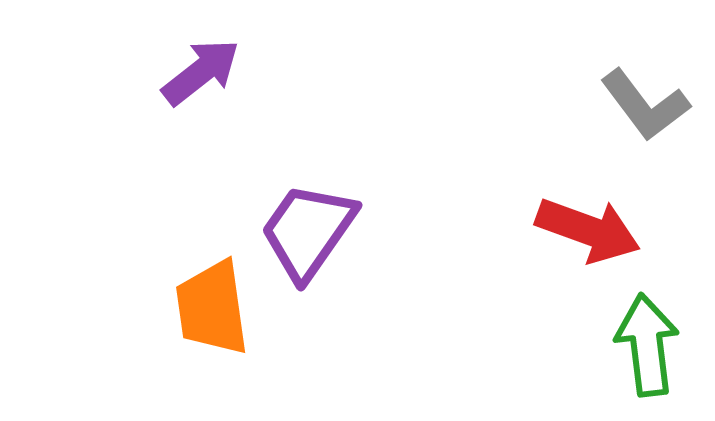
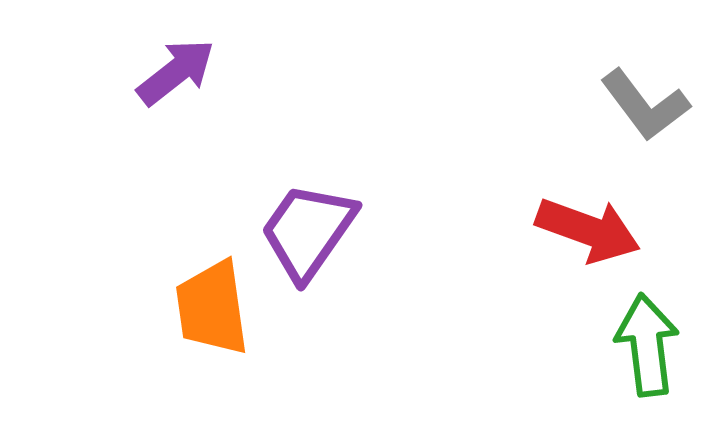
purple arrow: moved 25 px left
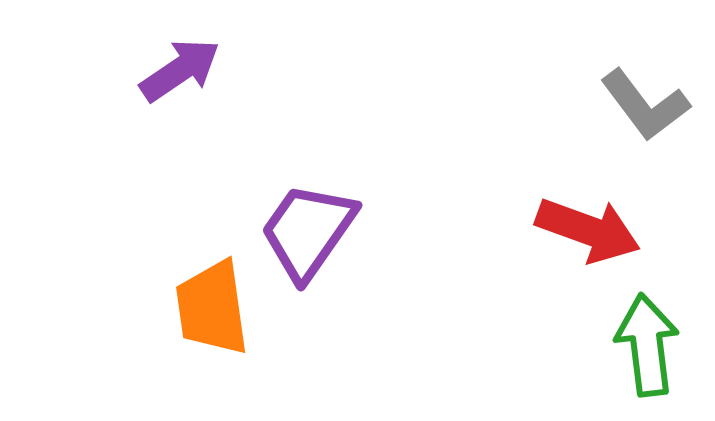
purple arrow: moved 4 px right, 2 px up; rotated 4 degrees clockwise
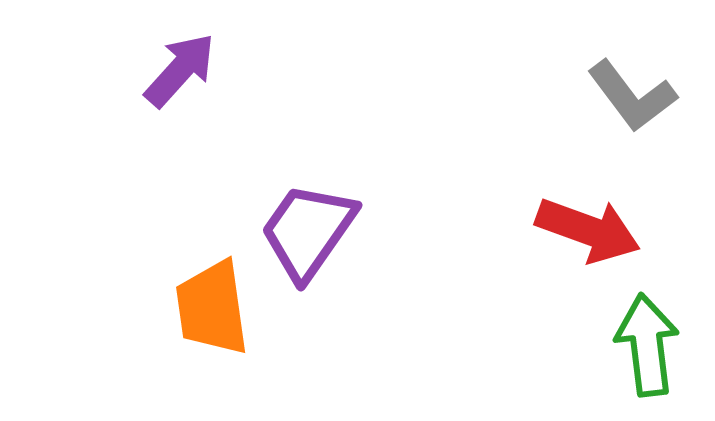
purple arrow: rotated 14 degrees counterclockwise
gray L-shape: moved 13 px left, 9 px up
